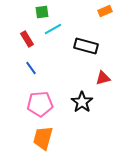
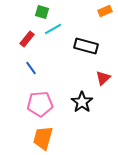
green square: rotated 24 degrees clockwise
red rectangle: rotated 70 degrees clockwise
red triangle: rotated 28 degrees counterclockwise
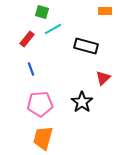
orange rectangle: rotated 24 degrees clockwise
blue line: moved 1 px down; rotated 16 degrees clockwise
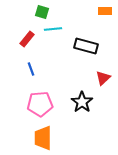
cyan line: rotated 24 degrees clockwise
orange trapezoid: rotated 15 degrees counterclockwise
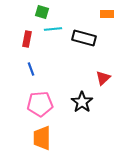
orange rectangle: moved 2 px right, 3 px down
red rectangle: rotated 28 degrees counterclockwise
black rectangle: moved 2 px left, 8 px up
orange trapezoid: moved 1 px left
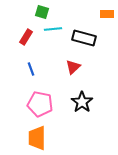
red rectangle: moved 1 px left, 2 px up; rotated 21 degrees clockwise
red triangle: moved 30 px left, 11 px up
pink pentagon: rotated 15 degrees clockwise
orange trapezoid: moved 5 px left
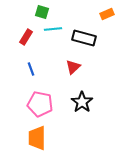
orange rectangle: rotated 24 degrees counterclockwise
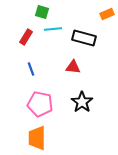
red triangle: rotated 49 degrees clockwise
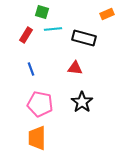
red rectangle: moved 2 px up
red triangle: moved 2 px right, 1 px down
